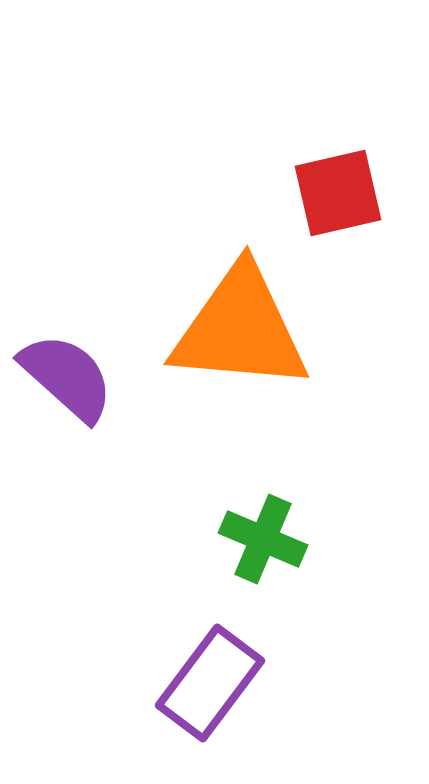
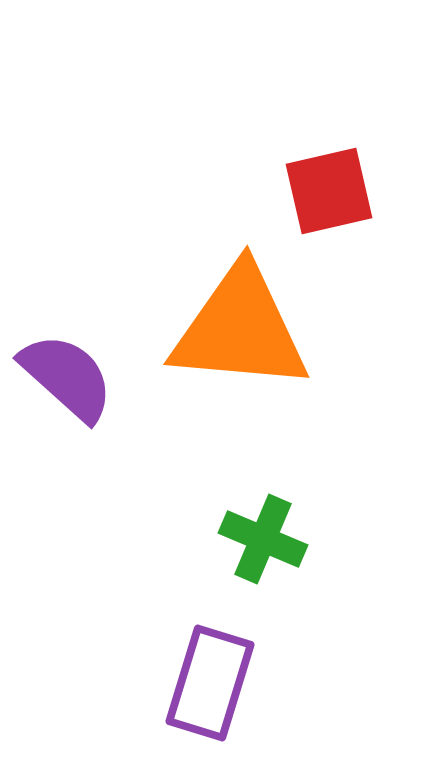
red square: moved 9 px left, 2 px up
purple rectangle: rotated 20 degrees counterclockwise
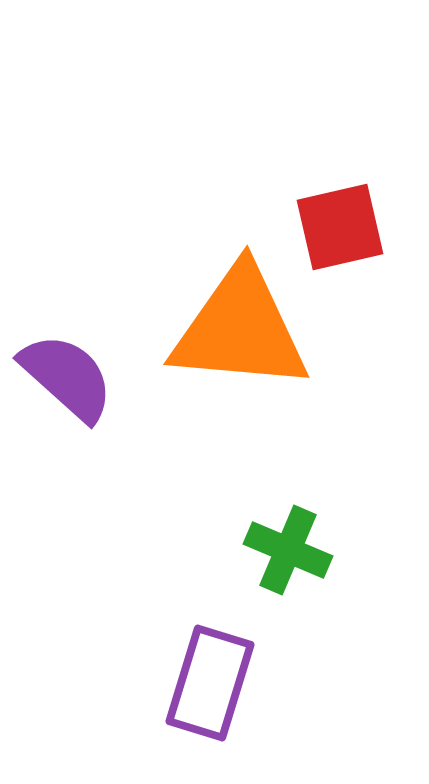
red square: moved 11 px right, 36 px down
green cross: moved 25 px right, 11 px down
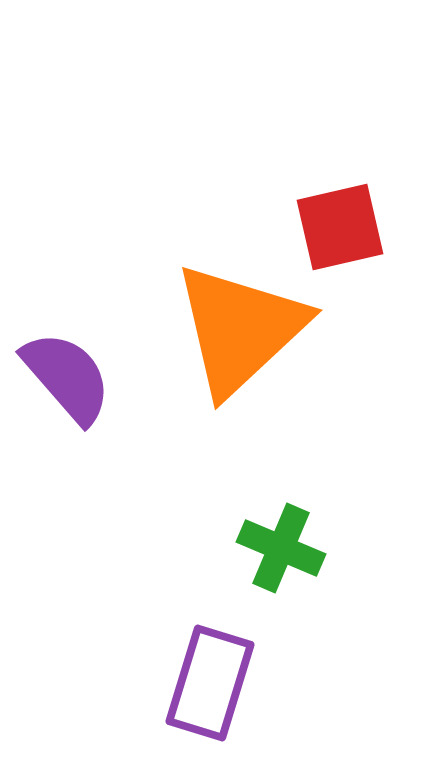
orange triangle: rotated 48 degrees counterclockwise
purple semicircle: rotated 7 degrees clockwise
green cross: moved 7 px left, 2 px up
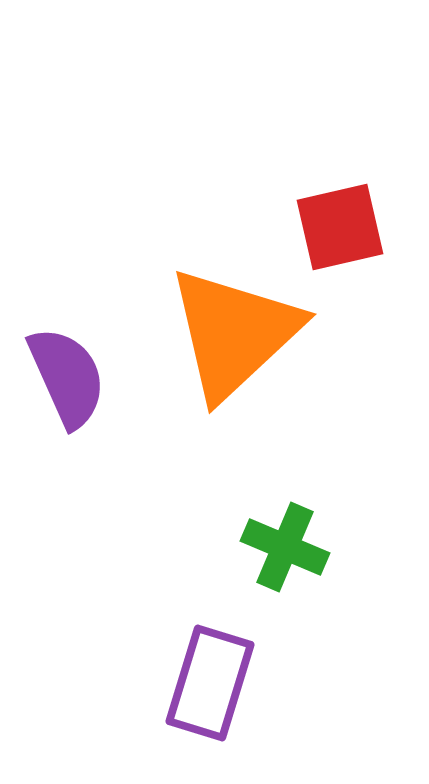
orange triangle: moved 6 px left, 4 px down
purple semicircle: rotated 17 degrees clockwise
green cross: moved 4 px right, 1 px up
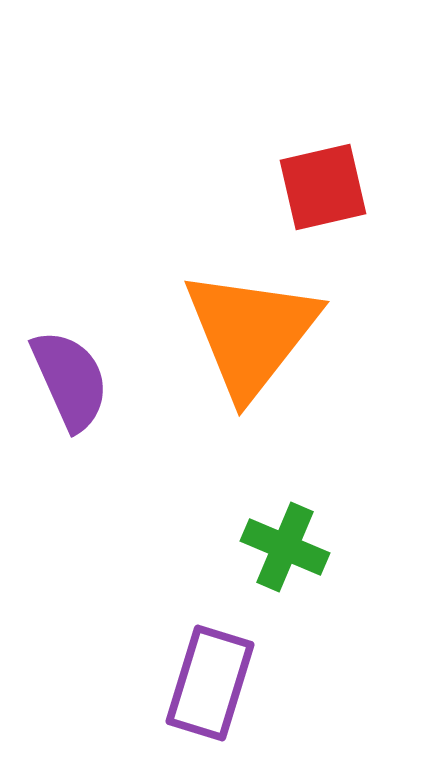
red square: moved 17 px left, 40 px up
orange triangle: moved 17 px right; rotated 9 degrees counterclockwise
purple semicircle: moved 3 px right, 3 px down
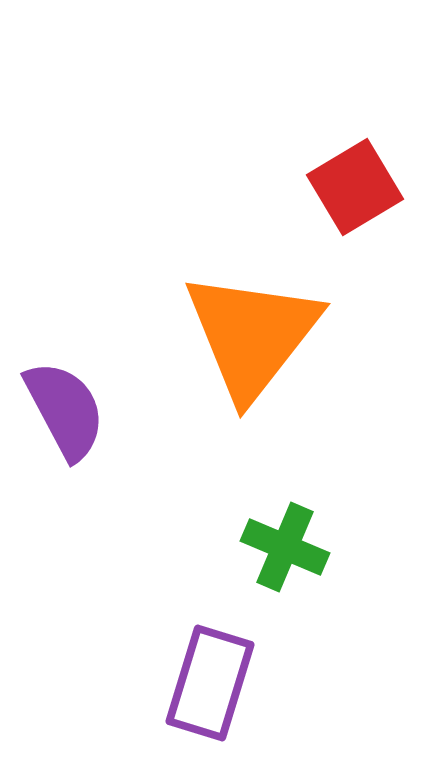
red square: moved 32 px right; rotated 18 degrees counterclockwise
orange triangle: moved 1 px right, 2 px down
purple semicircle: moved 5 px left, 30 px down; rotated 4 degrees counterclockwise
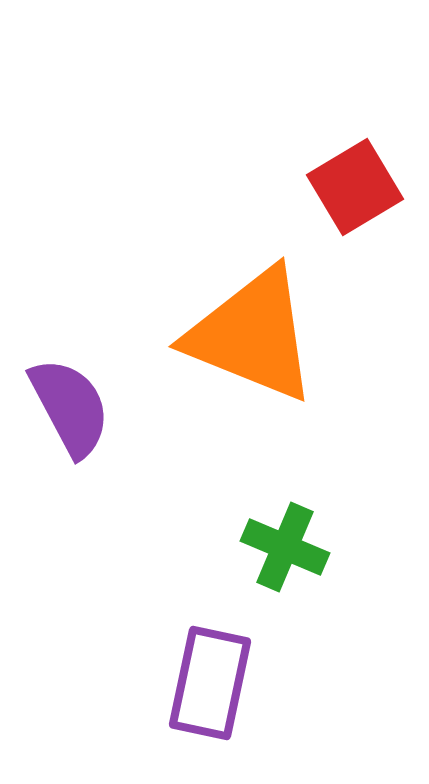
orange triangle: rotated 46 degrees counterclockwise
purple semicircle: moved 5 px right, 3 px up
purple rectangle: rotated 5 degrees counterclockwise
